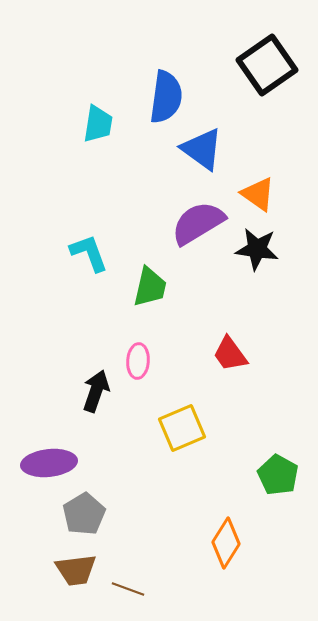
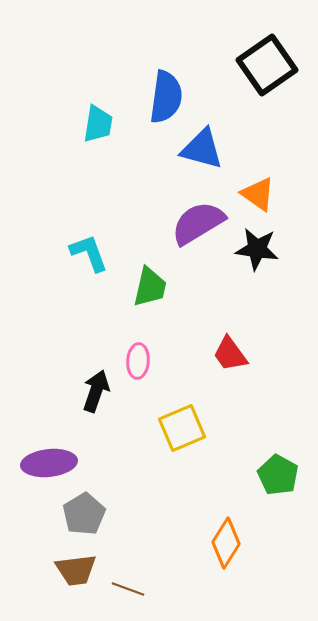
blue triangle: rotated 21 degrees counterclockwise
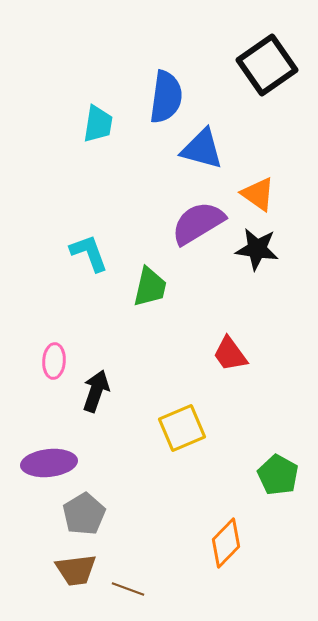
pink ellipse: moved 84 px left
orange diamond: rotated 12 degrees clockwise
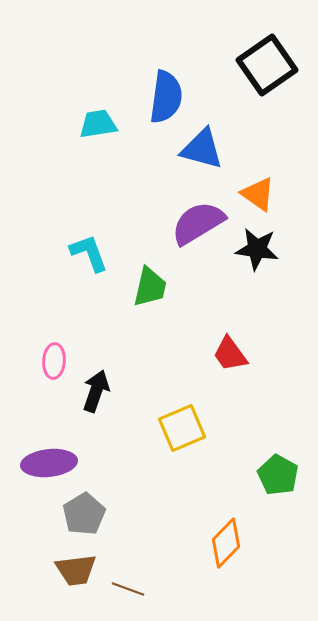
cyan trapezoid: rotated 108 degrees counterclockwise
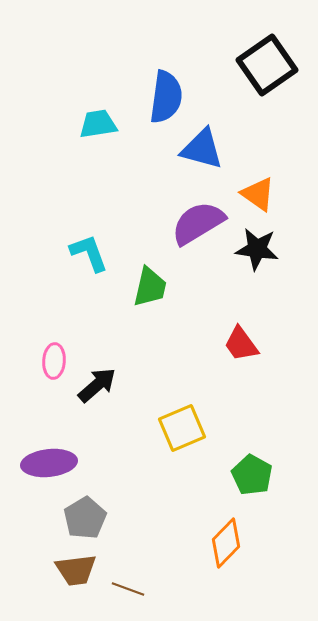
red trapezoid: moved 11 px right, 10 px up
black arrow: moved 1 px right, 6 px up; rotated 30 degrees clockwise
green pentagon: moved 26 px left
gray pentagon: moved 1 px right, 4 px down
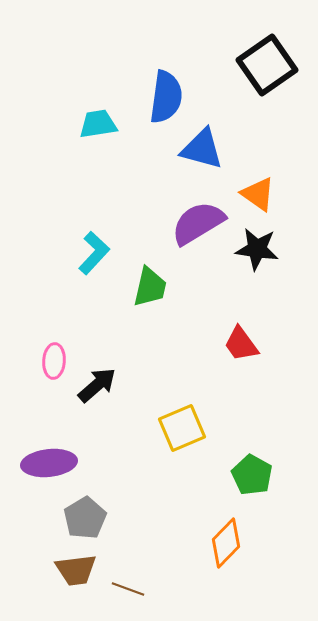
cyan L-shape: moved 5 px right; rotated 63 degrees clockwise
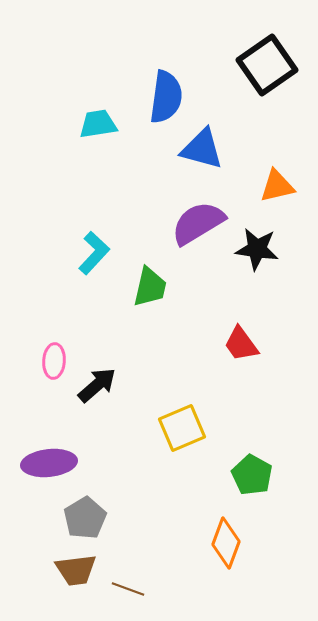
orange triangle: moved 19 px right, 8 px up; rotated 48 degrees counterclockwise
orange diamond: rotated 24 degrees counterclockwise
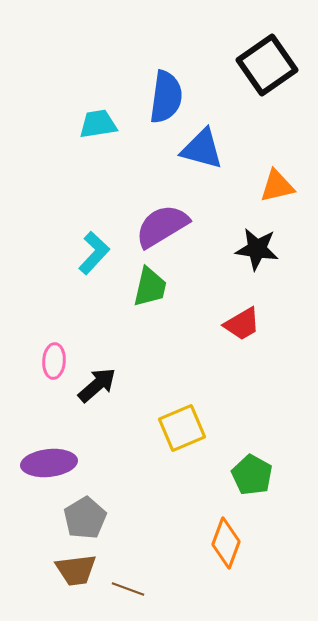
purple semicircle: moved 36 px left, 3 px down
red trapezoid: moved 1 px right, 20 px up; rotated 84 degrees counterclockwise
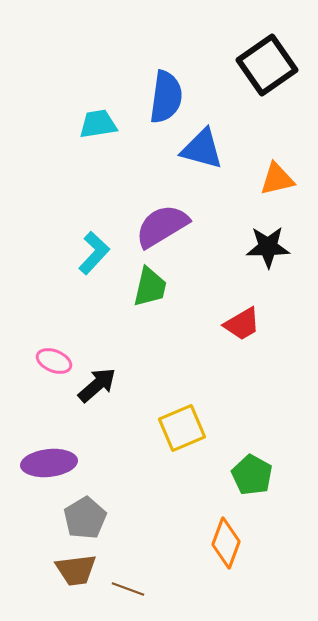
orange triangle: moved 7 px up
black star: moved 11 px right, 2 px up; rotated 9 degrees counterclockwise
pink ellipse: rotated 72 degrees counterclockwise
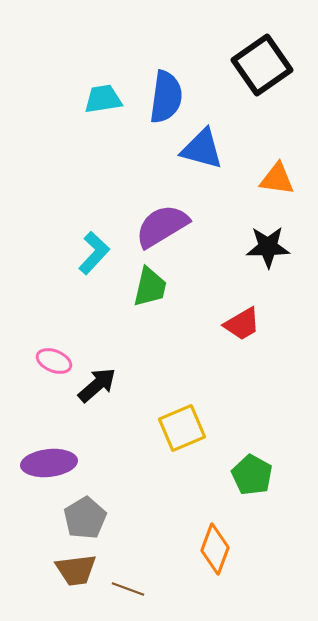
black square: moved 5 px left
cyan trapezoid: moved 5 px right, 25 px up
orange triangle: rotated 21 degrees clockwise
orange diamond: moved 11 px left, 6 px down
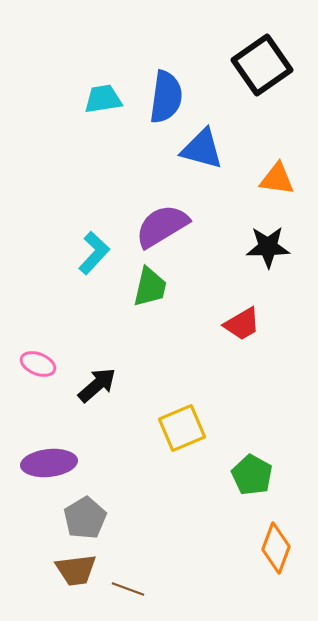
pink ellipse: moved 16 px left, 3 px down
orange diamond: moved 61 px right, 1 px up
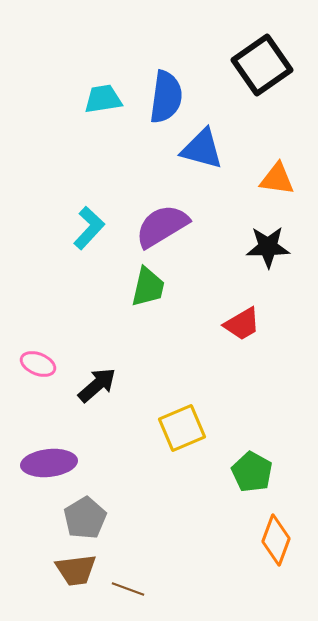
cyan L-shape: moved 5 px left, 25 px up
green trapezoid: moved 2 px left
green pentagon: moved 3 px up
orange diamond: moved 8 px up
